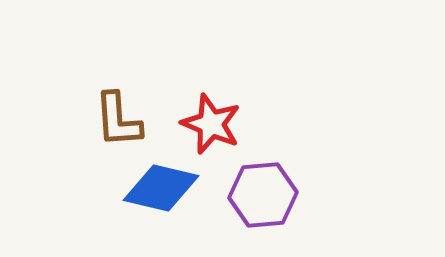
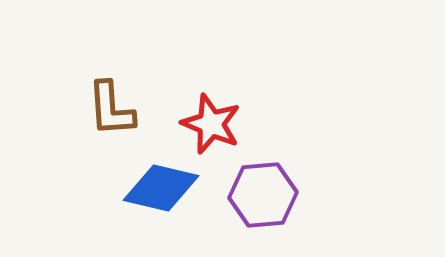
brown L-shape: moved 7 px left, 11 px up
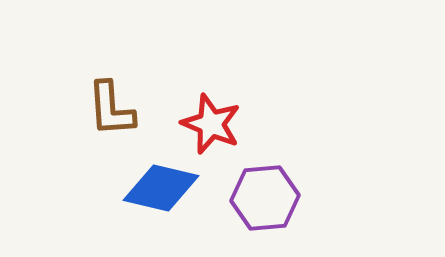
purple hexagon: moved 2 px right, 3 px down
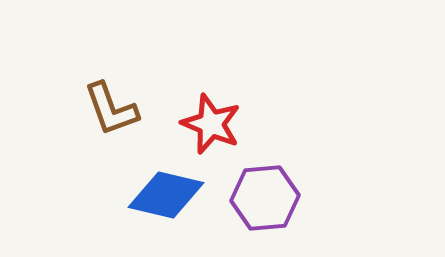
brown L-shape: rotated 16 degrees counterclockwise
blue diamond: moved 5 px right, 7 px down
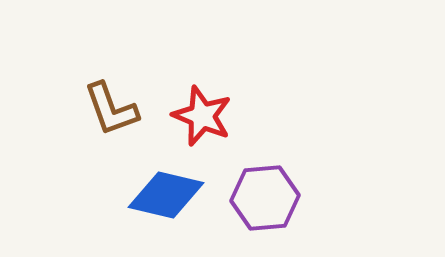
red star: moved 9 px left, 8 px up
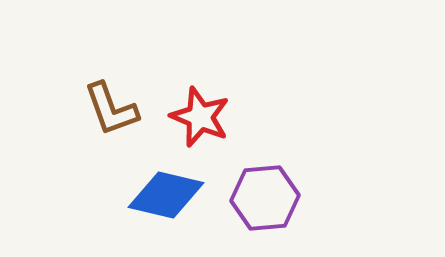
red star: moved 2 px left, 1 px down
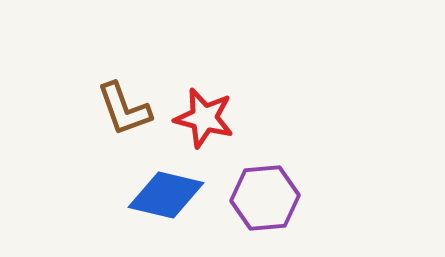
brown L-shape: moved 13 px right
red star: moved 4 px right, 1 px down; rotated 8 degrees counterclockwise
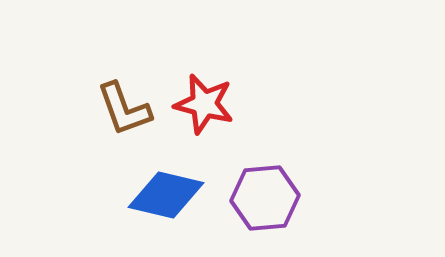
red star: moved 14 px up
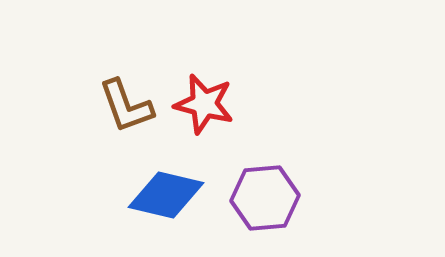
brown L-shape: moved 2 px right, 3 px up
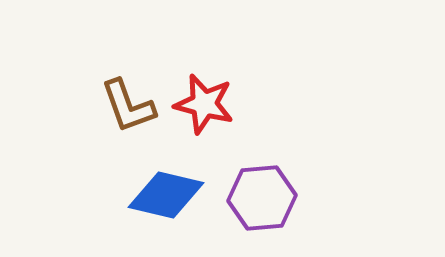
brown L-shape: moved 2 px right
purple hexagon: moved 3 px left
